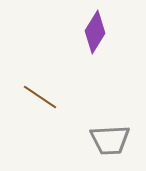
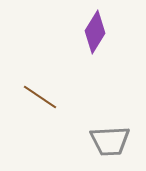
gray trapezoid: moved 1 px down
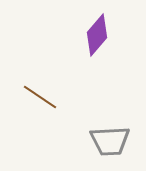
purple diamond: moved 2 px right, 3 px down; rotated 9 degrees clockwise
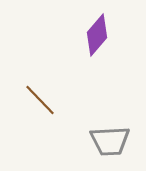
brown line: moved 3 px down; rotated 12 degrees clockwise
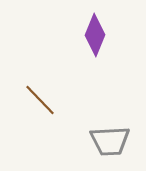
purple diamond: moved 2 px left; rotated 18 degrees counterclockwise
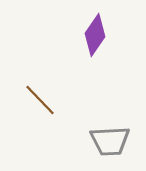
purple diamond: rotated 12 degrees clockwise
